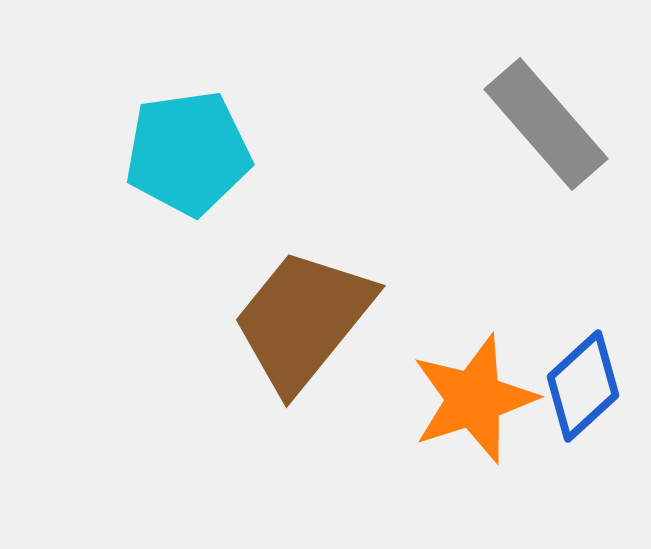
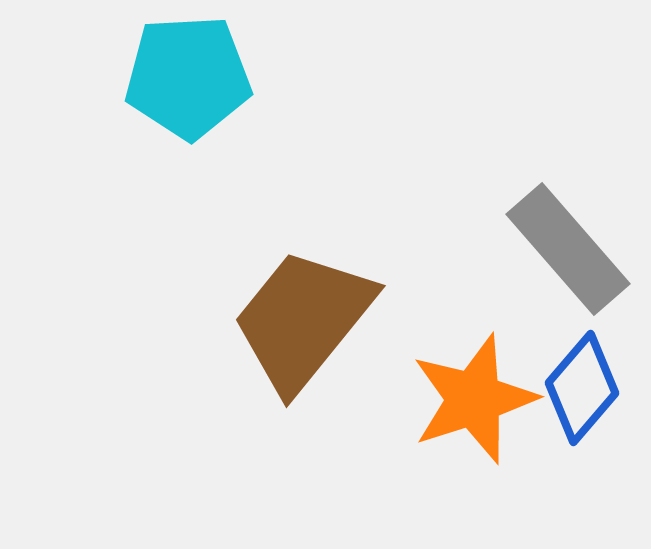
gray rectangle: moved 22 px right, 125 px down
cyan pentagon: moved 76 px up; rotated 5 degrees clockwise
blue diamond: moved 1 px left, 2 px down; rotated 7 degrees counterclockwise
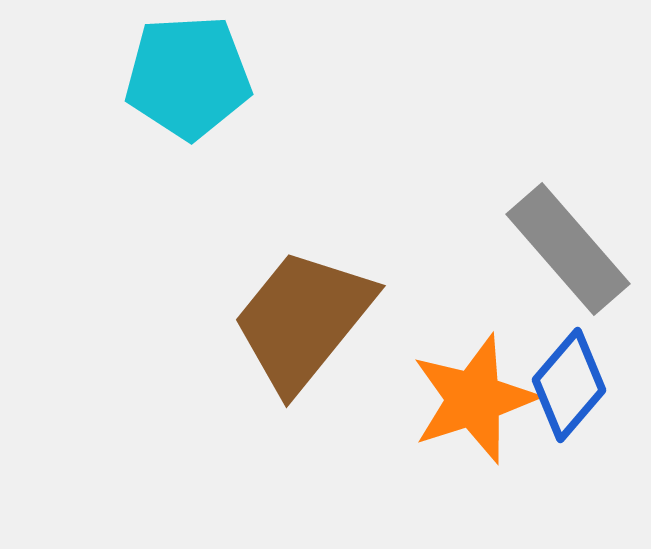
blue diamond: moved 13 px left, 3 px up
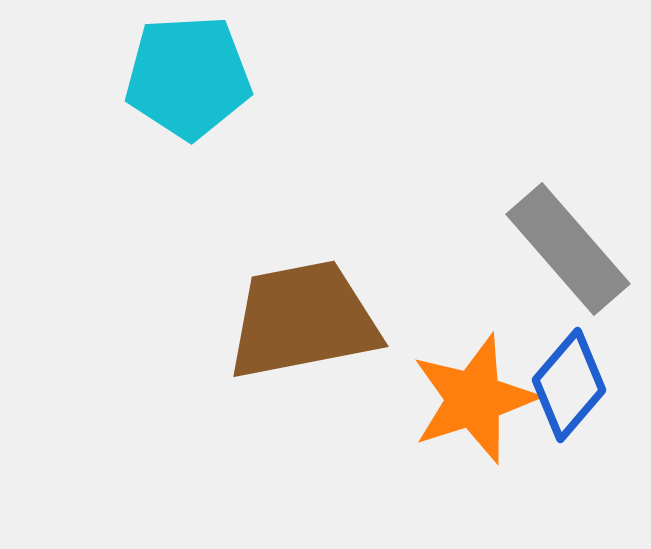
brown trapezoid: rotated 40 degrees clockwise
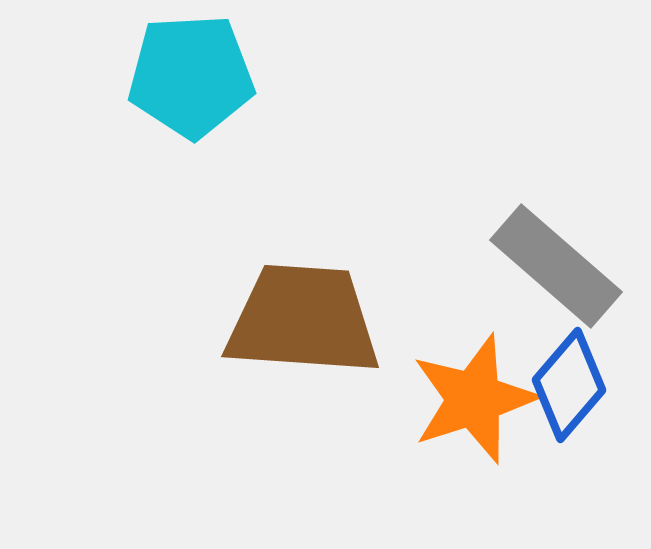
cyan pentagon: moved 3 px right, 1 px up
gray rectangle: moved 12 px left, 17 px down; rotated 8 degrees counterclockwise
brown trapezoid: rotated 15 degrees clockwise
